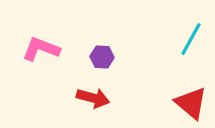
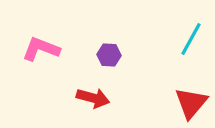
purple hexagon: moved 7 px right, 2 px up
red triangle: rotated 30 degrees clockwise
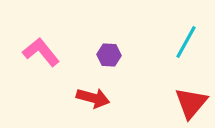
cyan line: moved 5 px left, 3 px down
pink L-shape: moved 3 px down; rotated 30 degrees clockwise
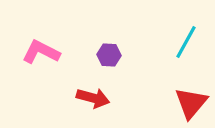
pink L-shape: rotated 24 degrees counterclockwise
